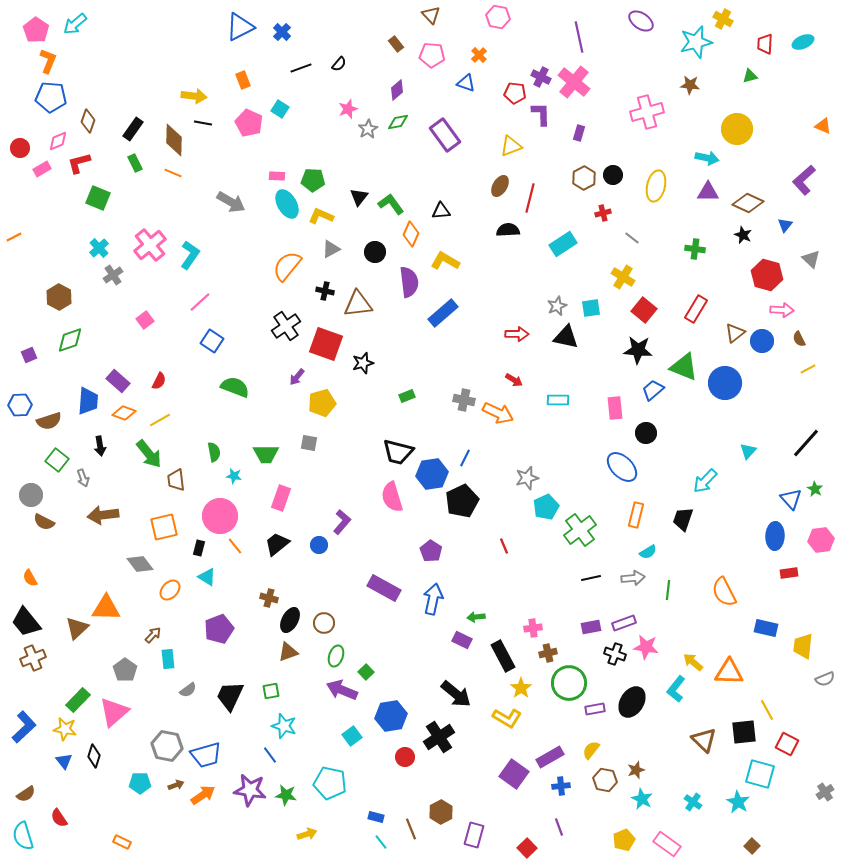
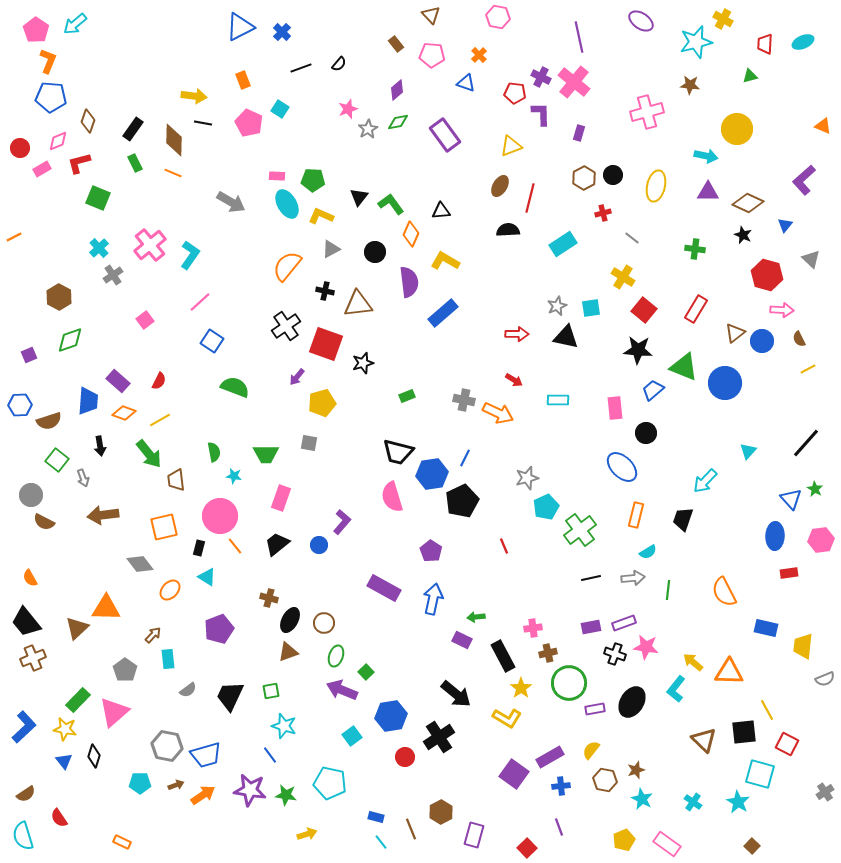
cyan arrow at (707, 158): moved 1 px left, 2 px up
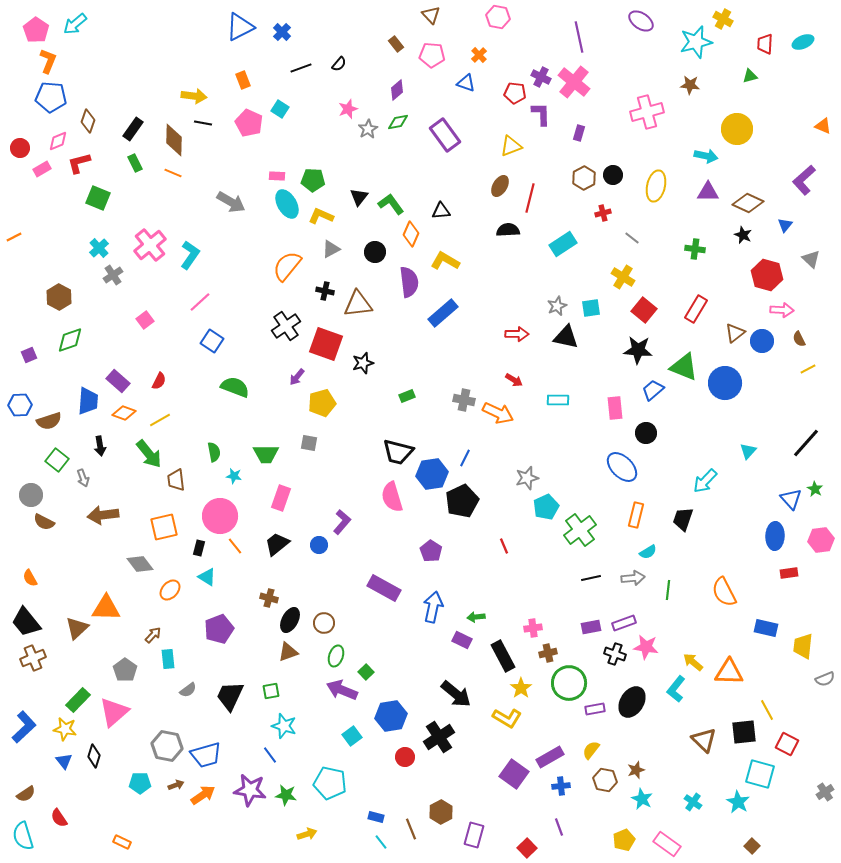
blue arrow at (433, 599): moved 8 px down
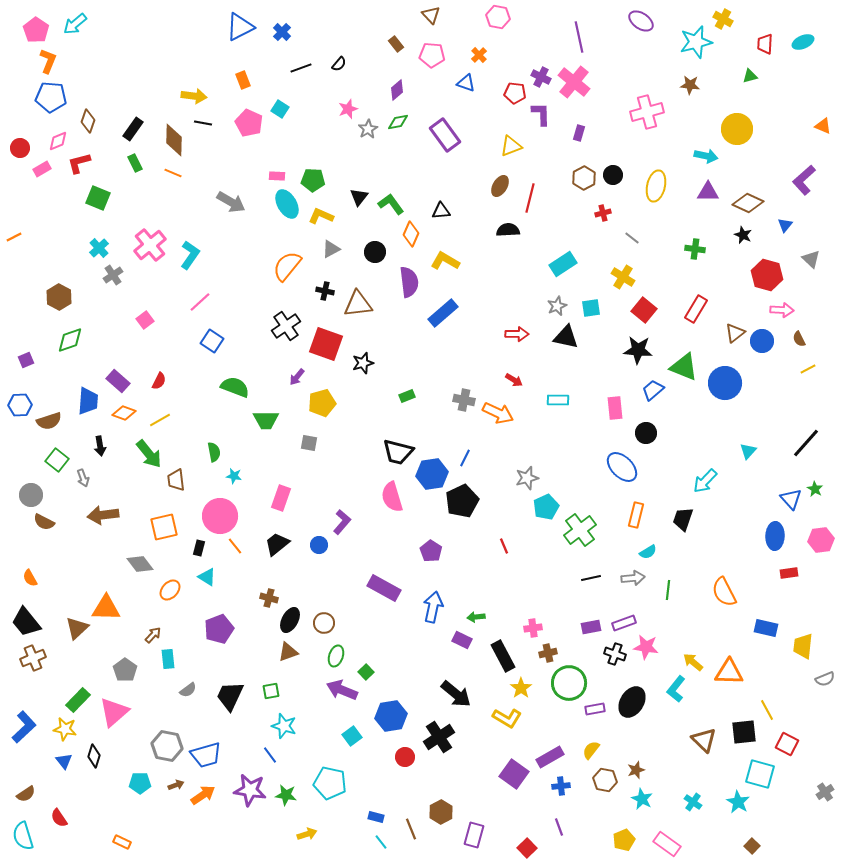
cyan rectangle at (563, 244): moved 20 px down
purple square at (29, 355): moved 3 px left, 5 px down
green trapezoid at (266, 454): moved 34 px up
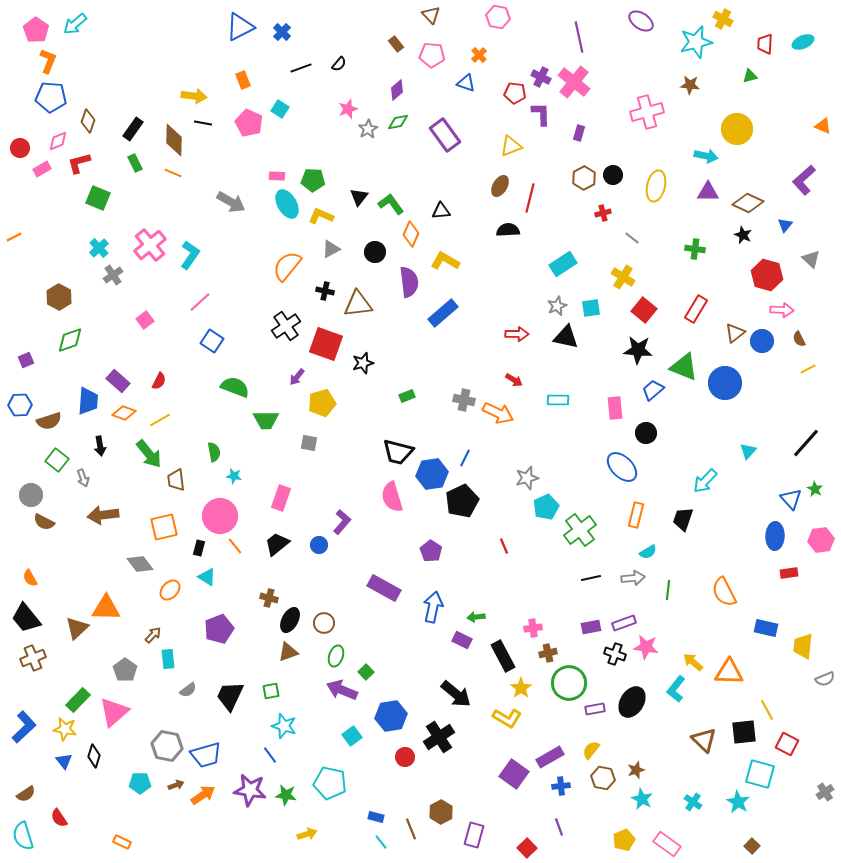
black trapezoid at (26, 622): moved 4 px up
brown hexagon at (605, 780): moved 2 px left, 2 px up
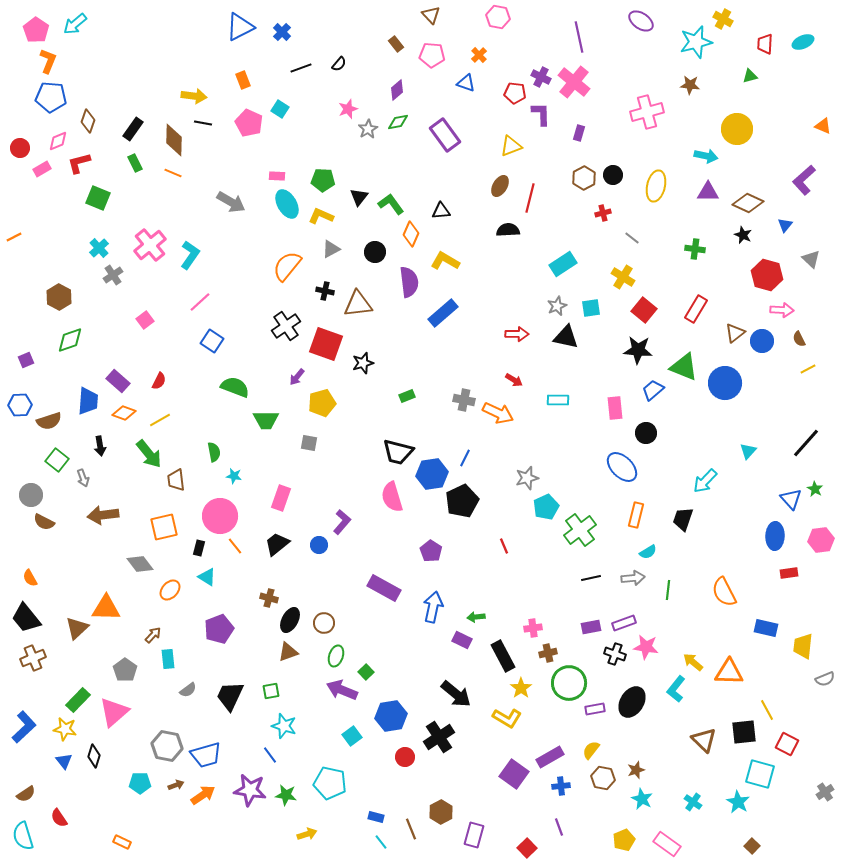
green pentagon at (313, 180): moved 10 px right
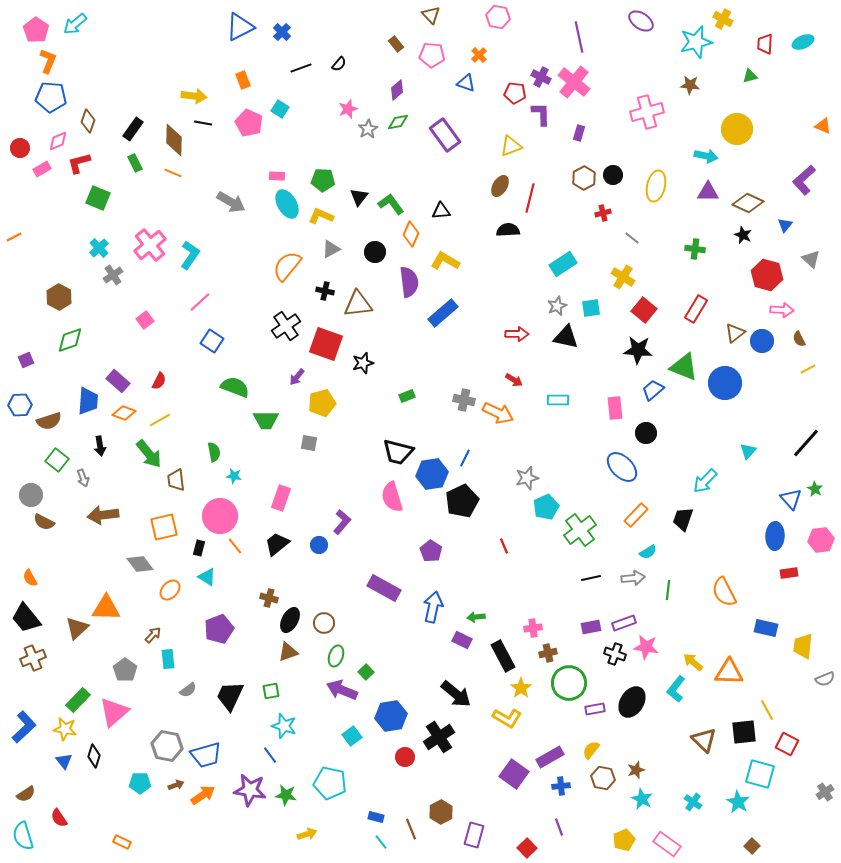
orange rectangle at (636, 515): rotated 30 degrees clockwise
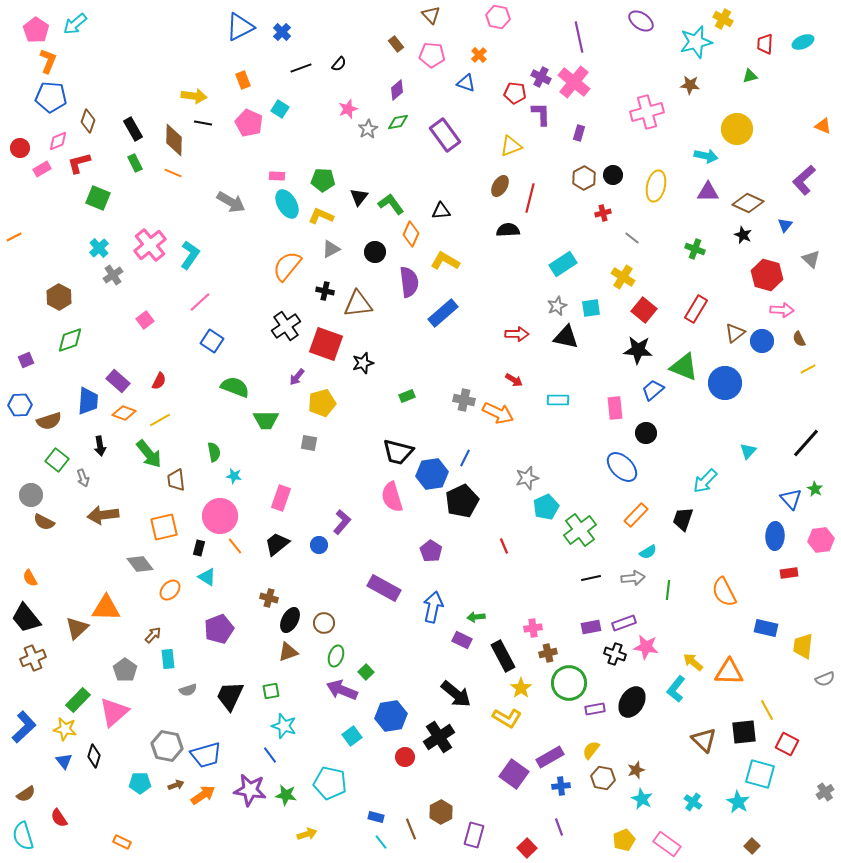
black rectangle at (133, 129): rotated 65 degrees counterclockwise
green cross at (695, 249): rotated 12 degrees clockwise
gray semicircle at (188, 690): rotated 18 degrees clockwise
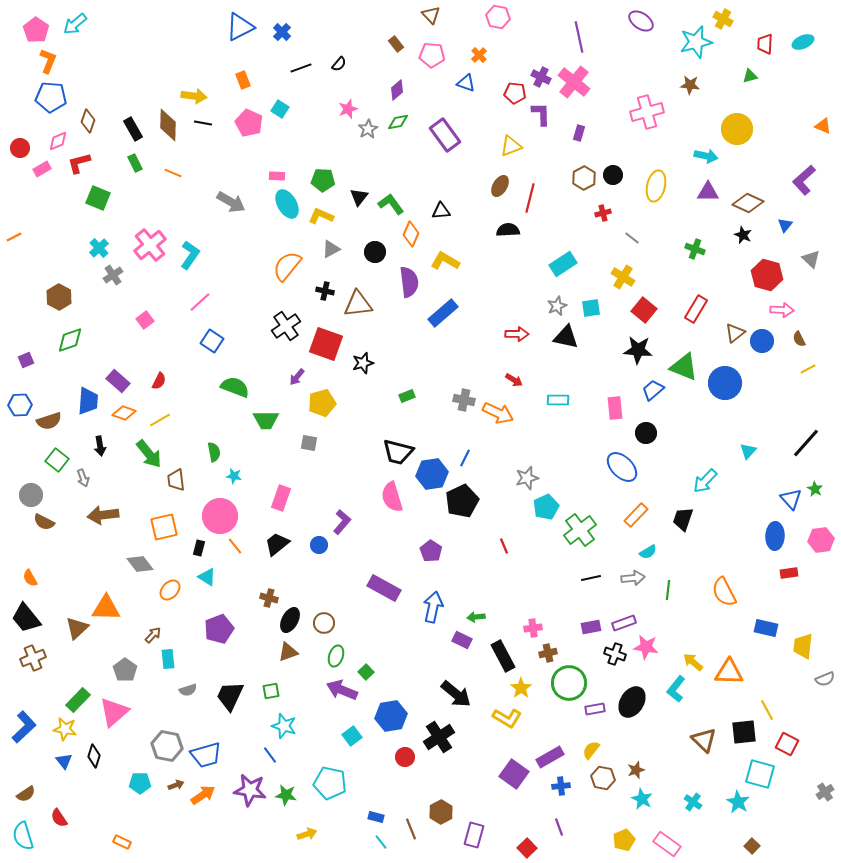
brown diamond at (174, 140): moved 6 px left, 15 px up
